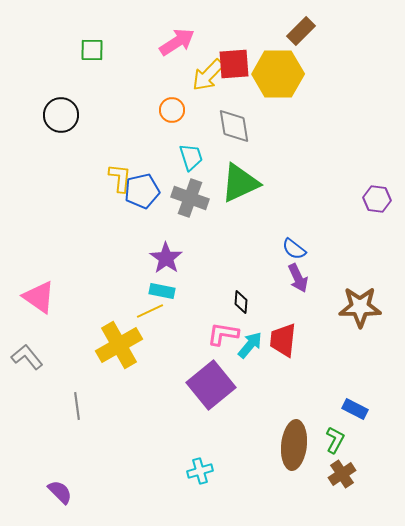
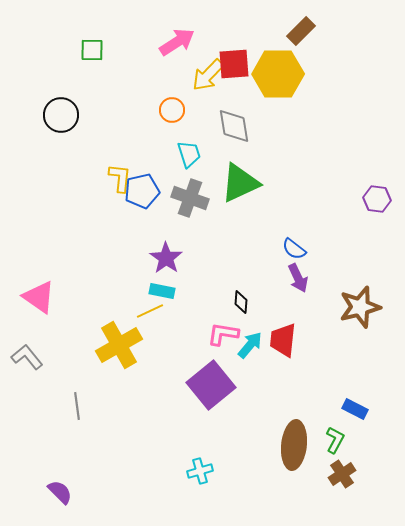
cyan trapezoid: moved 2 px left, 3 px up
brown star: rotated 15 degrees counterclockwise
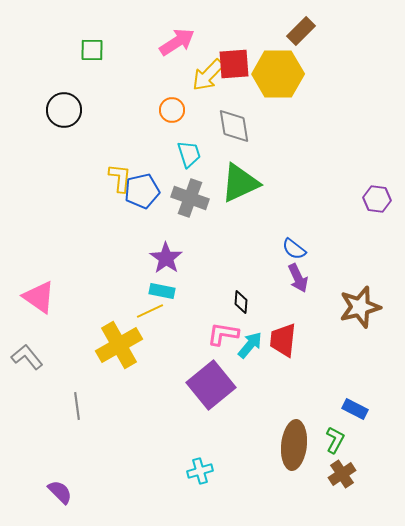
black circle: moved 3 px right, 5 px up
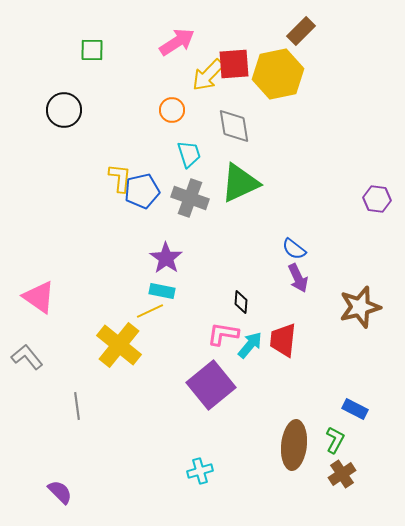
yellow hexagon: rotated 12 degrees counterclockwise
yellow cross: rotated 21 degrees counterclockwise
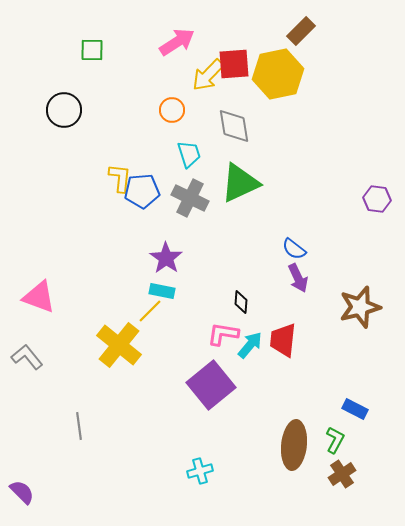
blue pentagon: rotated 8 degrees clockwise
gray cross: rotated 6 degrees clockwise
pink triangle: rotated 15 degrees counterclockwise
yellow line: rotated 20 degrees counterclockwise
gray line: moved 2 px right, 20 px down
purple semicircle: moved 38 px left
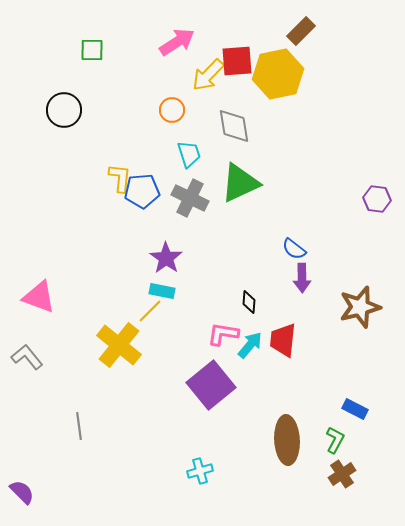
red square: moved 3 px right, 3 px up
purple arrow: moved 4 px right; rotated 24 degrees clockwise
black diamond: moved 8 px right
brown ellipse: moved 7 px left, 5 px up; rotated 9 degrees counterclockwise
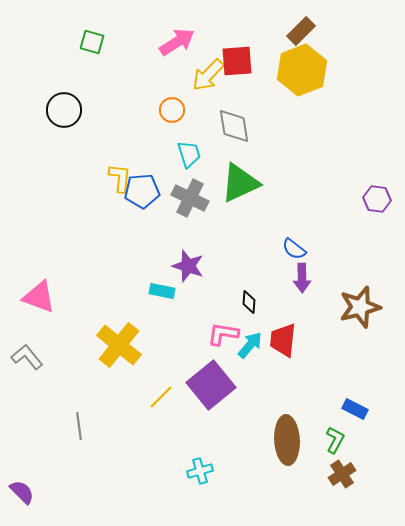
green square: moved 8 px up; rotated 15 degrees clockwise
yellow hexagon: moved 24 px right, 4 px up; rotated 9 degrees counterclockwise
purple star: moved 22 px right, 8 px down; rotated 16 degrees counterclockwise
yellow line: moved 11 px right, 86 px down
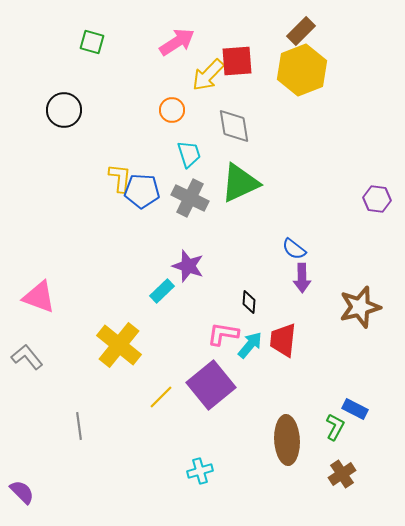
blue pentagon: rotated 8 degrees clockwise
cyan rectangle: rotated 55 degrees counterclockwise
green L-shape: moved 13 px up
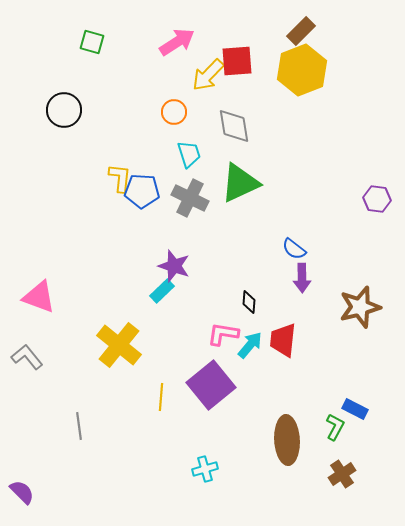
orange circle: moved 2 px right, 2 px down
purple star: moved 14 px left
yellow line: rotated 40 degrees counterclockwise
cyan cross: moved 5 px right, 2 px up
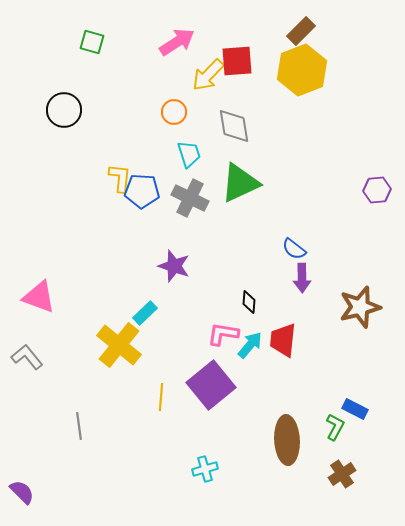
purple hexagon: moved 9 px up; rotated 12 degrees counterclockwise
cyan rectangle: moved 17 px left, 22 px down
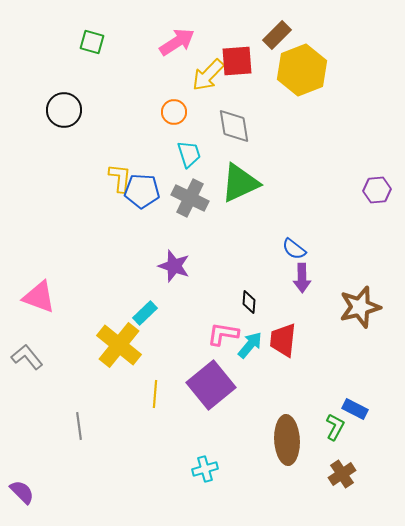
brown rectangle: moved 24 px left, 4 px down
yellow line: moved 6 px left, 3 px up
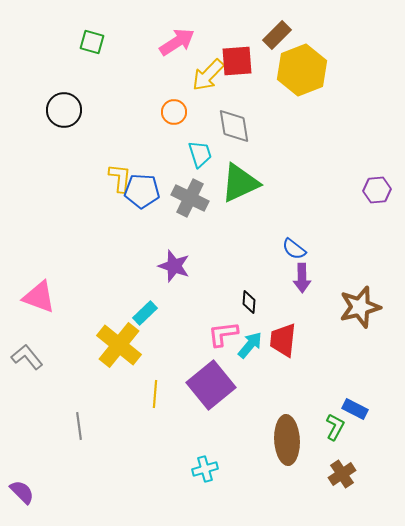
cyan trapezoid: moved 11 px right
pink L-shape: rotated 16 degrees counterclockwise
